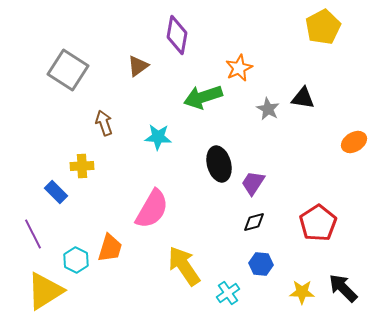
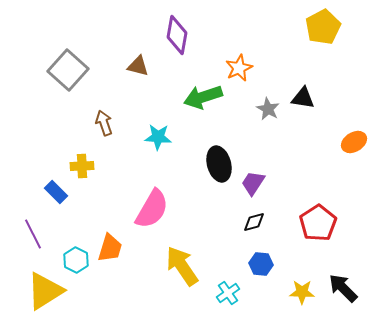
brown triangle: rotated 50 degrees clockwise
gray square: rotated 9 degrees clockwise
yellow arrow: moved 2 px left
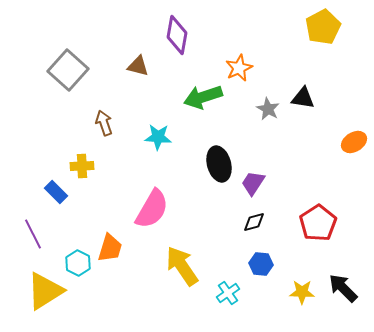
cyan hexagon: moved 2 px right, 3 px down
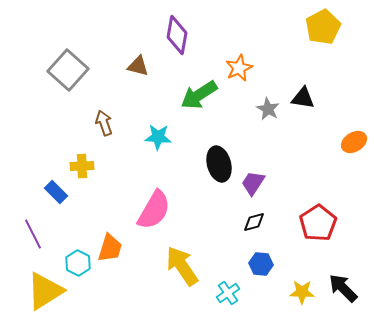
green arrow: moved 4 px left, 2 px up; rotated 15 degrees counterclockwise
pink semicircle: moved 2 px right, 1 px down
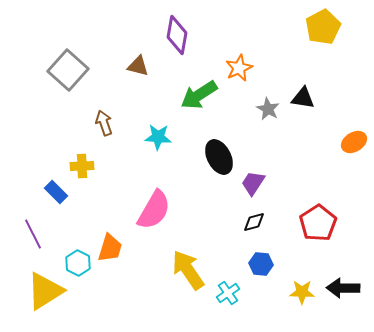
black ellipse: moved 7 px up; rotated 12 degrees counterclockwise
yellow arrow: moved 6 px right, 4 px down
black arrow: rotated 44 degrees counterclockwise
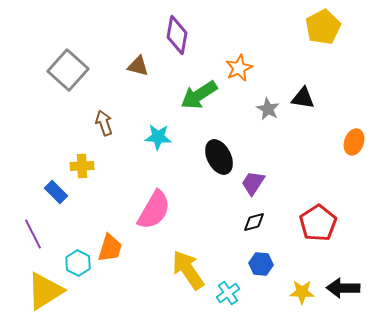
orange ellipse: rotated 40 degrees counterclockwise
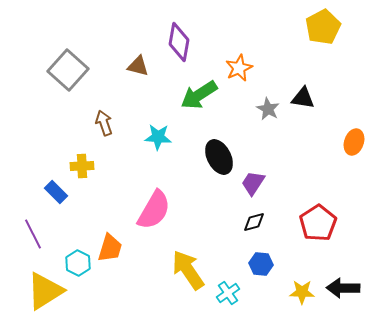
purple diamond: moved 2 px right, 7 px down
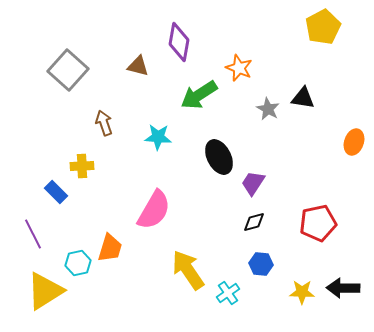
orange star: rotated 24 degrees counterclockwise
red pentagon: rotated 21 degrees clockwise
cyan hexagon: rotated 20 degrees clockwise
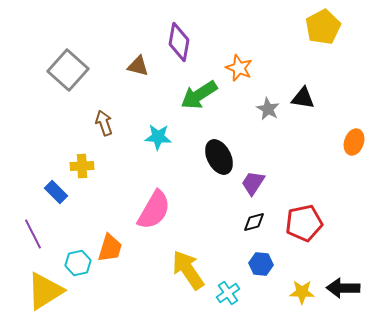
red pentagon: moved 14 px left
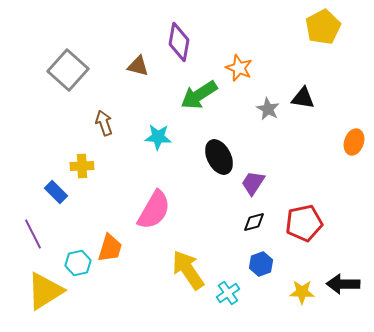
blue hexagon: rotated 25 degrees counterclockwise
black arrow: moved 4 px up
